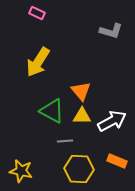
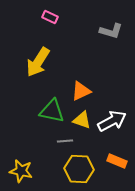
pink rectangle: moved 13 px right, 4 px down
orange triangle: rotated 45 degrees clockwise
green triangle: rotated 16 degrees counterclockwise
yellow triangle: moved 4 px down; rotated 18 degrees clockwise
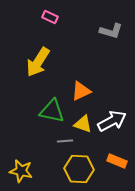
yellow triangle: moved 1 px right, 4 px down
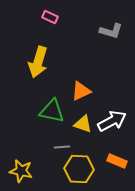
yellow arrow: rotated 16 degrees counterclockwise
gray line: moved 3 px left, 6 px down
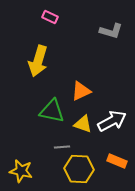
yellow arrow: moved 1 px up
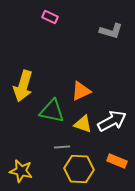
yellow arrow: moved 15 px left, 25 px down
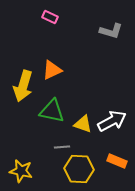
orange triangle: moved 29 px left, 21 px up
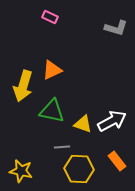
gray L-shape: moved 5 px right, 3 px up
orange rectangle: rotated 30 degrees clockwise
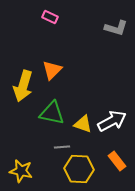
orange triangle: rotated 20 degrees counterclockwise
green triangle: moved 2 px down
